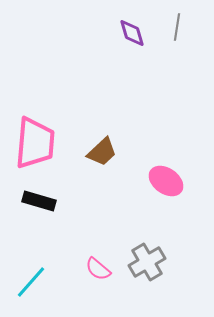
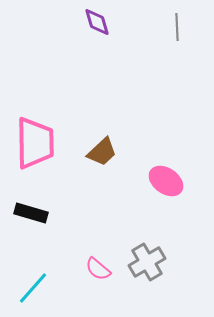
gray line: rotated 12 degrees counterclockwise
purple diamond: moved 35 px left, 11 px up
pink trapezoid: rotated 6 degrees counterclockwise
black rectangle: moved 8 px left, 12 px down
cyan line: moved 2 px right, 6 px down
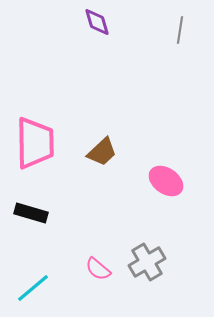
gray line: moved 3 px right, 3 px down; rotated 12 degrees clockwise
cyan line: rotated 9 degrees clockwise
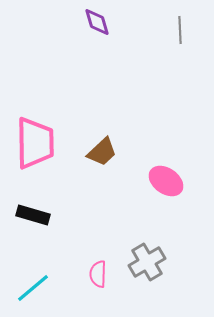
gray line: rotated 12 degrees counterclockwise
black rectangle: moved 2 px right, 2 px down
pink semicircle: moved 5 px down; rotated 52 degrees clockwise
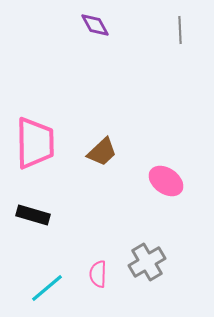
purple diamond: moved 2 px left, 3 px down; rotated 12 degrees counterclockwise
cyan line: moved 14 px right
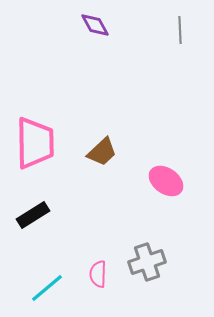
black rectangle: rotated 48 degrees counterclockwise
gray cross: rotated 12 degrees clockwise
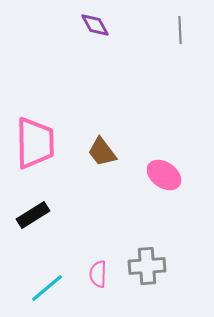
brown trapezoid: rotated 96 degrees clockwise
pink ellipse: moved 2 px left, 6 px up
gray cross: moved 4 px down; rotated 15 degrees clockwise
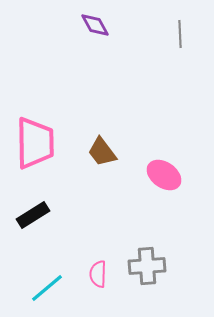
gray line: moved 4 px down
